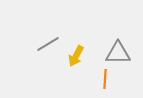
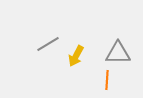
orange line: moved 2 px right, 1 px down
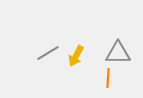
gray line: moved 9 px down
orange line: moved 1 px right, 2 px up
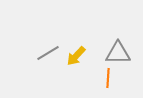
yellow arrow: rotated 15 degrees clockwise
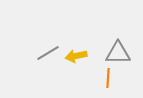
yellow arrow: rotated 35 degrees clockwise
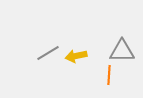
gray triangle: moved 4 px right, 2 px up
orange line: moved 1 px right, 3 px up
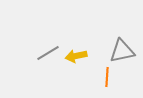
gray triangle: rotated 12 degrees counterclockwise
orange line: moved 2 px left, 2 px down
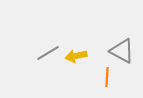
gray triangle: rotated 40 degrees clockwise
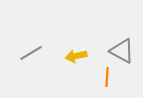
gray line: moved 17 px left
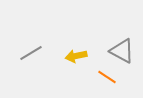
orange line: rotated 60 degrees counterclockwise
